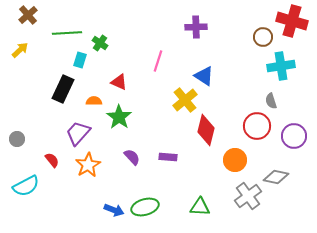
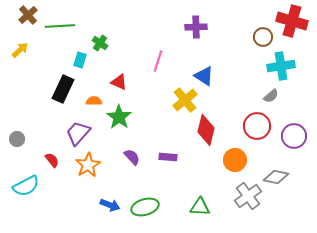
green line: moved 7 px left, 7 px up
gray semicircle: moved 5 px up; rotated 112 degrees counterclockwise
blue arrow: moved 4 px left, 5 px up
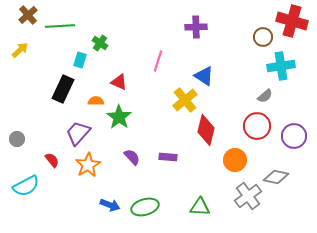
gray semicircle: moved 6 px left
orange semicircle: moved 2 px right
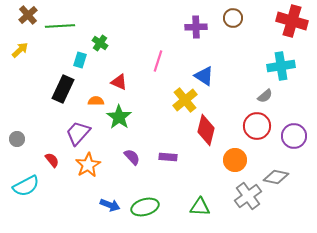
brown circle: moved 30 px left, 19 px up
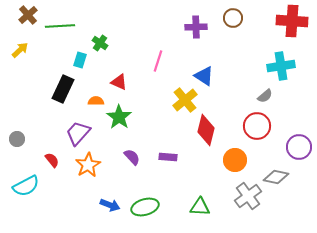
red cross: rotated 12 degrees counterclockwise
purple circle: moved 5 px right, 11 px down
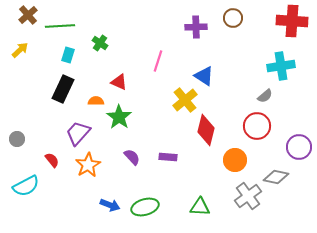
cyan rectangle: moved 12 px left, 5 px up
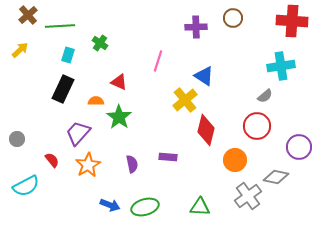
purple semicircle: moved 7 px down; rotated 30 degrees clockwise
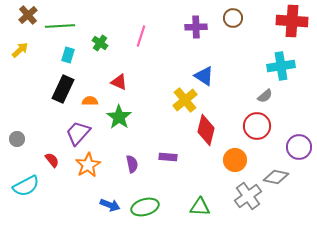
pink line: moved 17 px left, 25 px up
orange semicircle: moved 6 px left
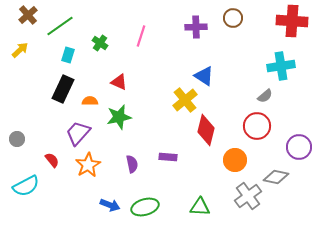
green line: rotated 32 degrees counterclockwise
green star: rotated 25 degrees clockwise
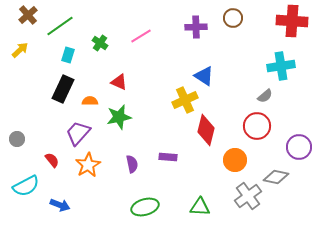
pink line: rotated 40 degrees clockwise
yellow cross: rotated 15 degrees clockwise
blue arrow: moved 50 px left
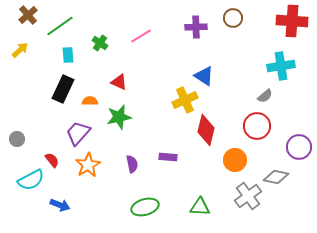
cyan rectangle: rotated 21 degrees counterclockwise
cyan semicircle: moved 5 px right, 6 px up
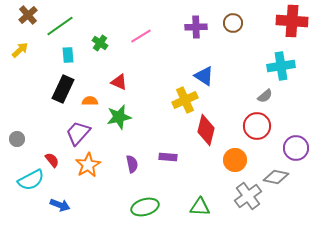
brown circle: moved 5 px down
purple circle: moved 3 px left, 1 px down
